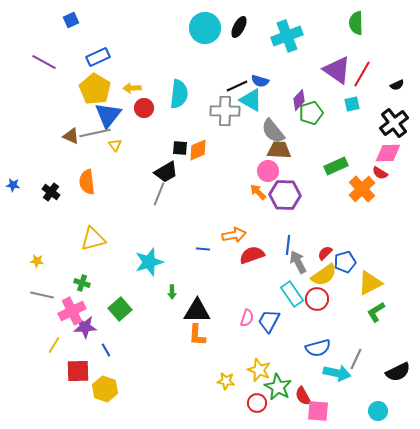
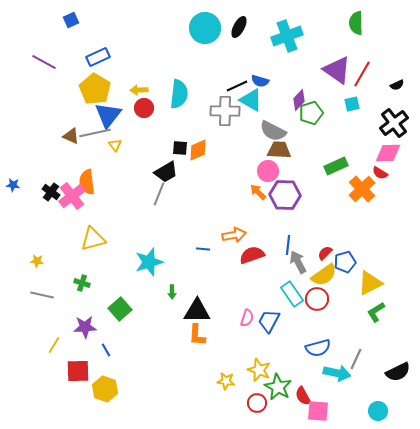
yellow arrow at (132, 88): moved 7 px right, 2 px down
gray semicircle at (273, 131): rotated 24 degrees counterclockwise
pink cross at (72, 311): moved 115 px up; rotated 12 degrees counterclockwise
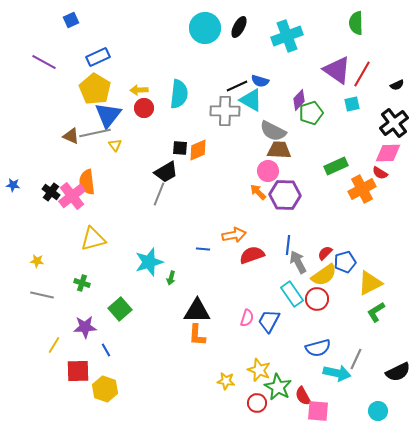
orange cross at (362, 189): rotated 16 degrees clockwise
green arrow at (172, 292): moved 1 px left, 14 px up; rotated 16 degrees clockwise
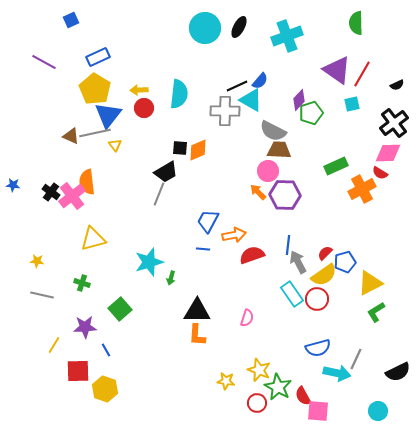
blue semicircle at (260, 81): rotated 66 degrees counterclockwise
blue trapezoid at (269, 321): moved 61 px left, 100 px up
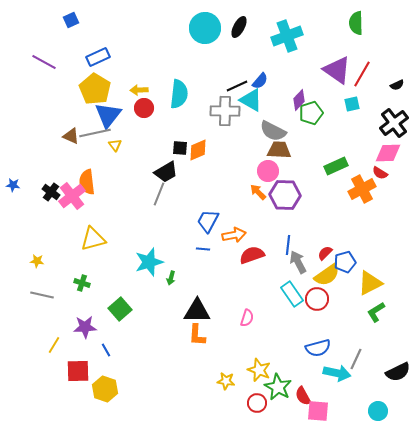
yellow semicircle at (324, 275): moved 3 px right
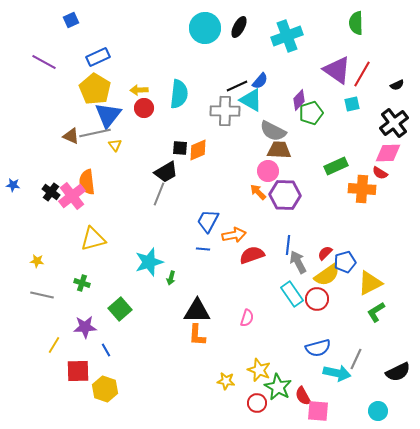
orange cross at (362, 189): rotated 32 degrees clockwise
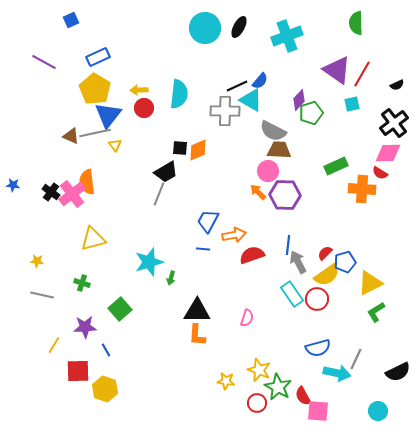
pink cross at (72, 196): moved 2 px up
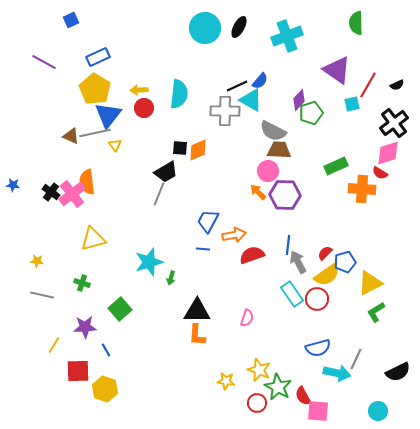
red line at (362, 74): moved 6 px right, 11 px down
pink diamond at (388, 153): rotated 16 degrees counterclockwise
